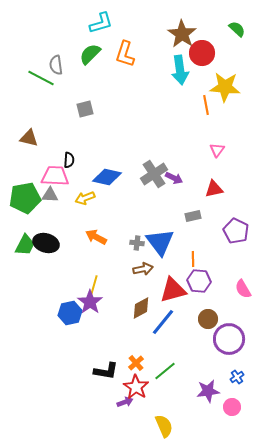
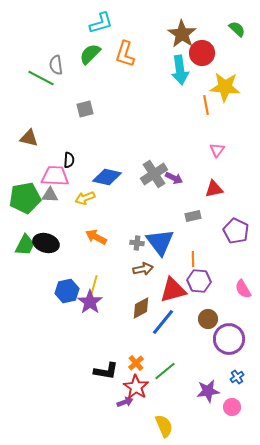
blue hexagon at (70, 313): moved 3 px left, 22 px up
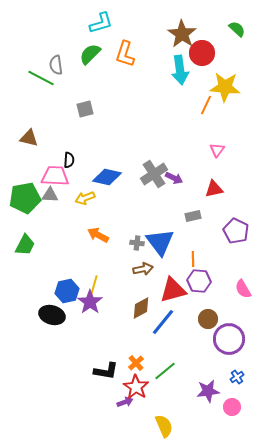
orange line at (206, 105): rotated 36 degrees clockwise
orange arrow at (96, 237): moved 2 px right, 2 px up
black ellipse at (46, 243): moved 6 px right, 72 px down
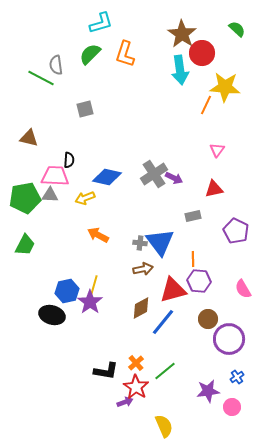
gray cross at (137, 243): moved 3 px right
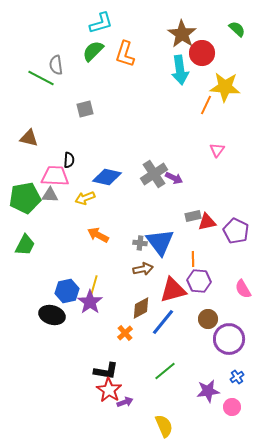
green semicircle at (90, 54): moved 3 px right, 3 px up
red triangle at (214, 189): moved 7 px left, 33 px down
orange cross at (136, 363): moved 11 px left, 30 px up
red star at (136, 387): moved 27 px left, 3 px down
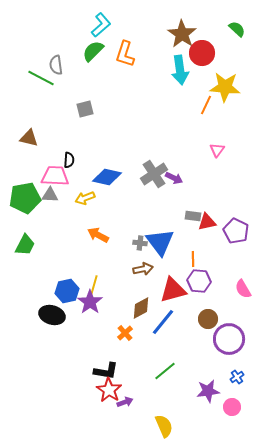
cyan L-shape at (101, 23): moved 2 px down; rotated 25 degrees counterclockwise
gray rectangle at (193, 216): rotated 21 degrees clockwise
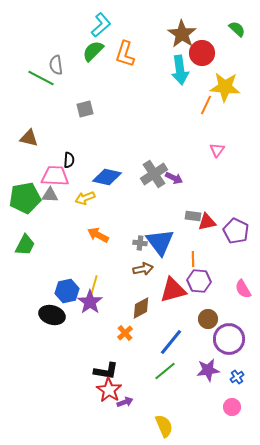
blue line at (163, 322): moved 8 px right, 20 px down
purple star at (208, 391): moved 21 px up
